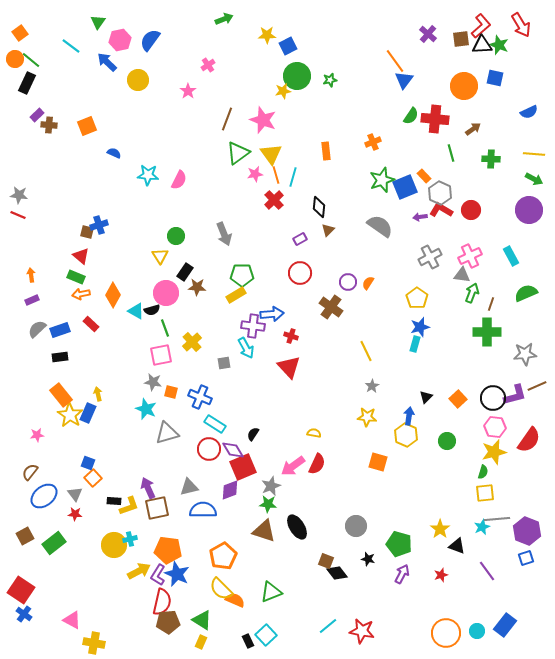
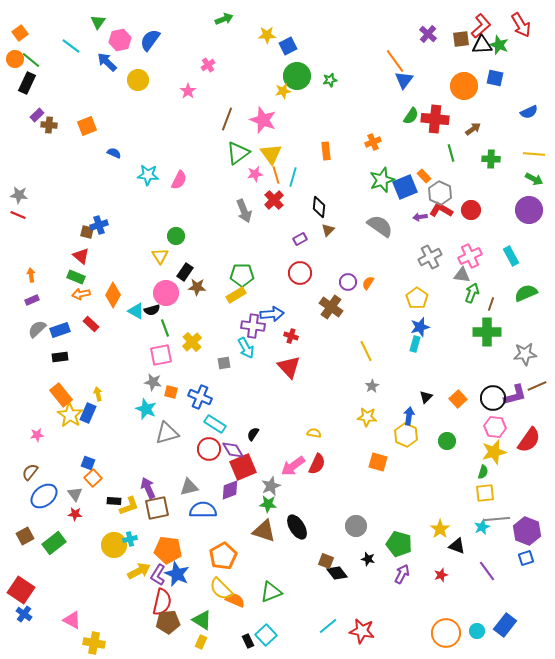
gray arrow at (224, 234): moved 20 px right, 23 px up
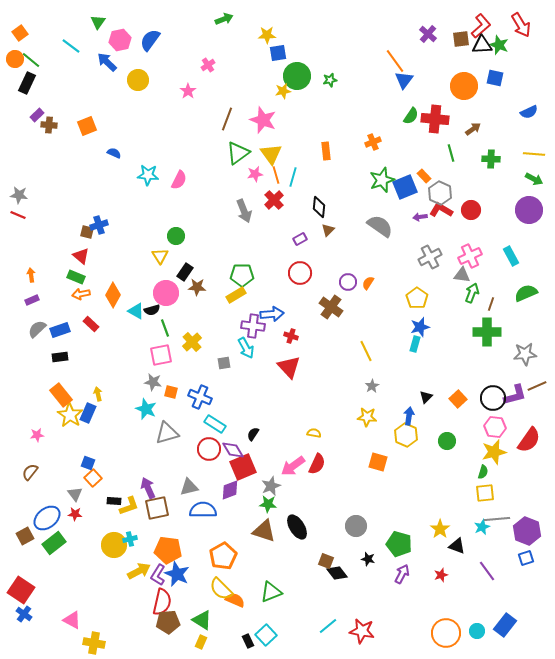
blue square at (288, 46): moved 10 px left, 7 px down; rotated 18 degrees clockwise
blue ellipse at (44, 496): moved 3 px right, 22 px down
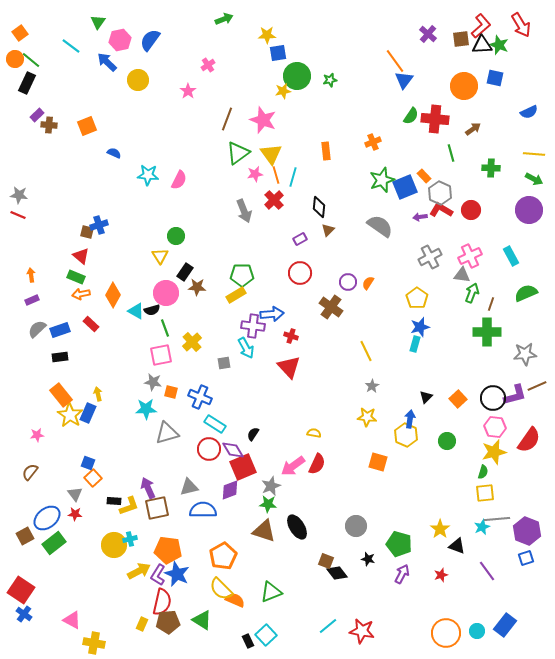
green cross at (491, 159): moved 9 px down
cyan star at (146, 409): rotated 25 degrees counterclockwise
blue arrow at (409, 416): moved 1 px right, 3 px down
yellow rectangle at (201, 642): moved 59 px left, 18 px up
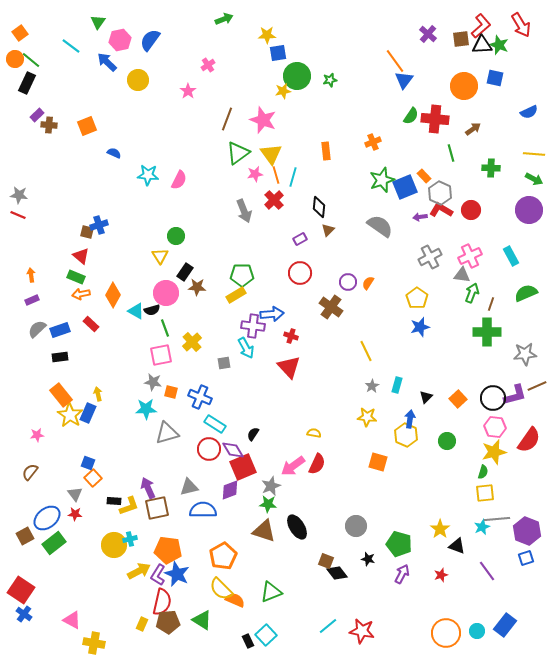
cyan rectangle at (415, 344): moved 18 px left, 41 px down
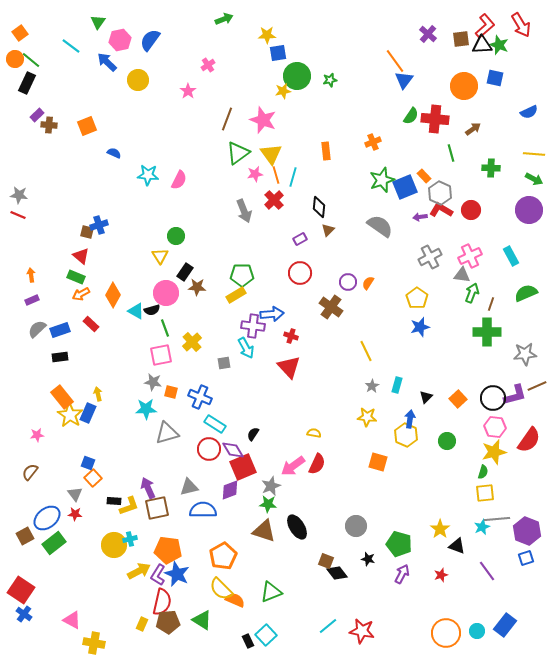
red L-shape at (481, 26): moved 4 px right
orange arrow at (81, 294): rotated 18 degrees counterclockwise
orange rectangle at (61, 395): moved 1 px right, 2 px down
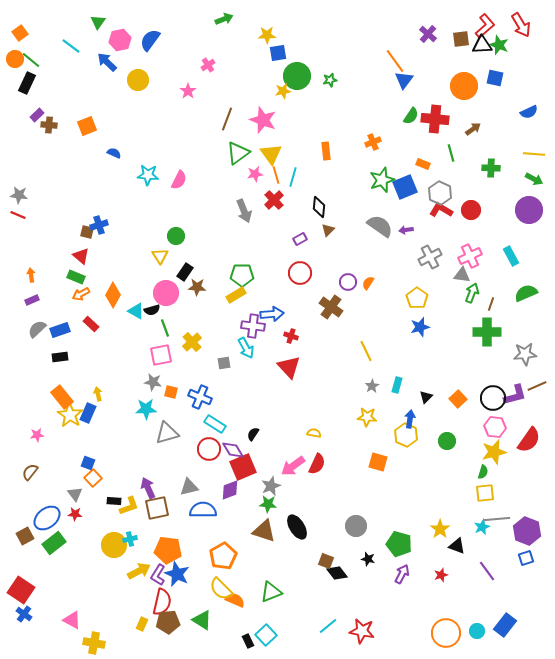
orange rectangle at (424, 176): moved 1 px left, 12 px up; rotated 24 degrees counterclockwise
purple arrow at (420, 217): moved 14 px left, 13 px down
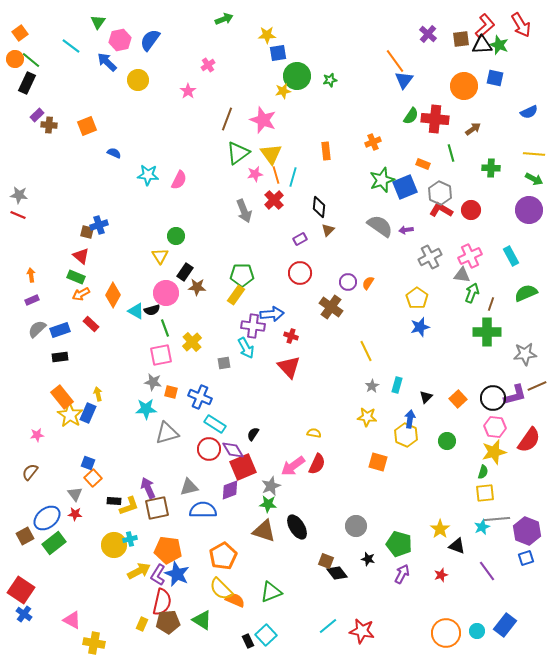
yellow rectangle at (236, 295): rotated 24 degrees counterclockwise
